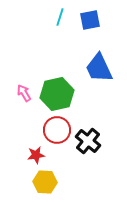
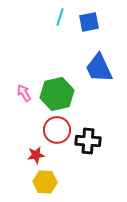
blue square: moved 1 px left, 2 px down
black cross: rotated 35 degrees counterclockwise
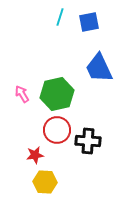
pink arrow: moved 2 px left, 1 px down
red star: moved 1 px left
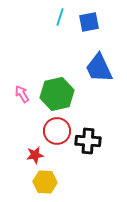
red circle: moved 1 px down
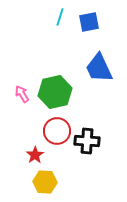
green hexagon: moved 2 px left, 2 px up
black cross: moved 1 px left
red star: rotated 24 degrees counterclockwise
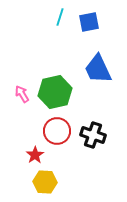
blue trapezoid: moved 1 px left, 1 px down
black cross: moved 6 px right, 6 px up; rotated 15 degrees clockwise
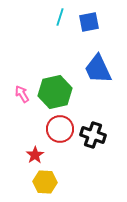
red circle: moved 3 px right, 2 px up
